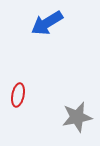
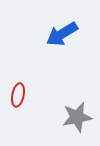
blue arrow: moved 15 px right, 11 px down
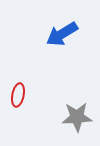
gray star: rotated 8 degrees clockwise
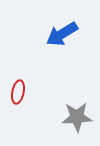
red ellipse: moved 3 px up
